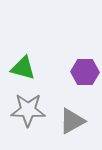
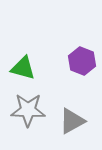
purple hexagon: moved 3 px left, 11 px up; rotated 20 degrees clockwise
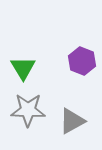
green triangle: rotated 44 degrees clockwise
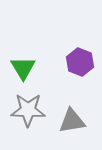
purple hexagon: moved 2 px left, 1 px down
gray triangle: rotated 20 degrees clockwise
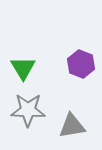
purple hexagon: moved 1 px right, 2 px down
gray triangle: moved 5 px down
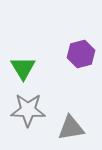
purple hexagon: moved 10 px up; rotated 24 degrees clockwise
gray triangle: moved 1 px left, 2 px down
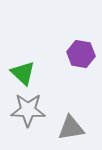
purple hexagon: rotated 24 degrees clockwise
green triangle: moved 5 px down; rotated 16 degrees counterclockwise
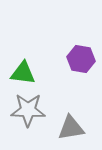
purple hexagon: moved 5 px down
green triangle: rotated 36 degrees counterclockwise
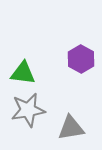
purple hexagon: rotated 20 degrees clockwise
gray star: rotated 12 degrees counterclockwise
